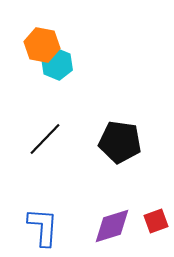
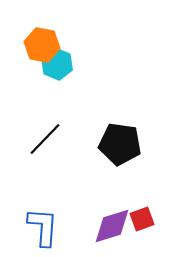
black pentagon: moved 2 px down
red square: moved 14 px left, 2 px up
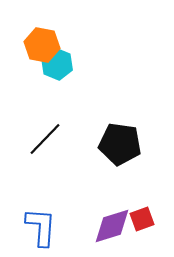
blue L-shape: moved 2 px left
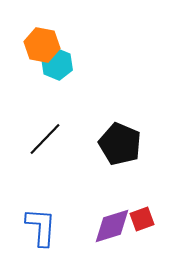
black pentagon: rotated 15 degrees clockwise
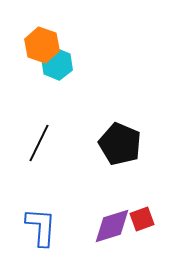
orange hexagon: rotated 8 degrees clockwise
black line: moved 6 px left, 4 px down; rotated 18 degrees counterclockwise
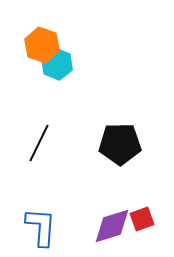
black pentagon: rotated 24 degrees counterclockwise
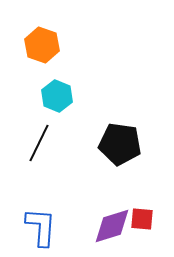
cyan hexagon: moved 32 px down
black pentagon: rotated 9 degrees clockwise
red square: rotated 25 degrees clockwise
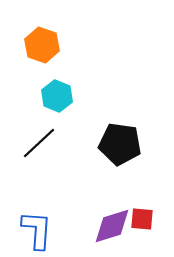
black line: rotated 21 degrees clockwise
blue L-shape: moved 4 px left, 3 px down
